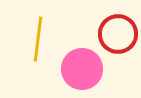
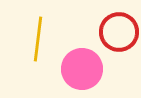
red circle: moved 1 px right, 2 px up
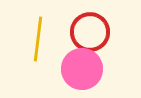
red circle: moved 29 px left
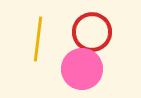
red circle: moved 2 px right
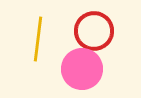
red circle: moved 2 px right, 1 px up
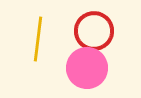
pink circle: moved 5 px right, 1 px up
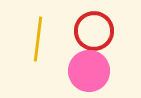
pink circle: moved 2 px right, 3 px down
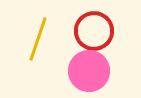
yellow line: rotated 12 degrees clockwise
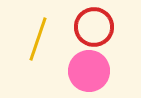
red circle: moved 4 px up
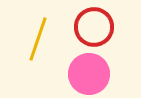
pink circle: moved 3 px down
